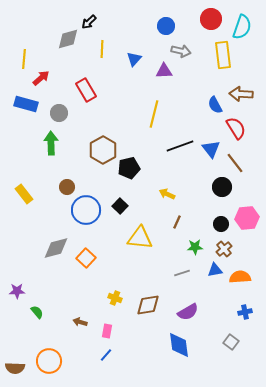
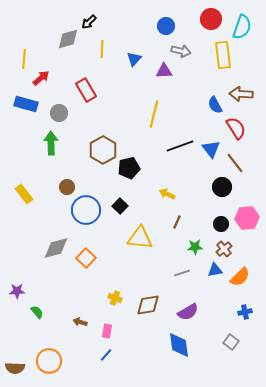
orange semicircle at (240, 277): rotated 140 degrees clockwise
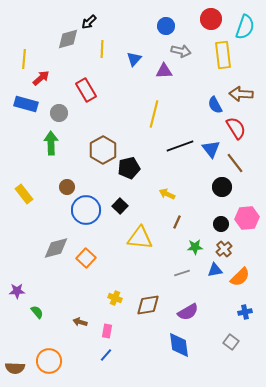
cyan semicircle at (242, 27): moved 3 px right
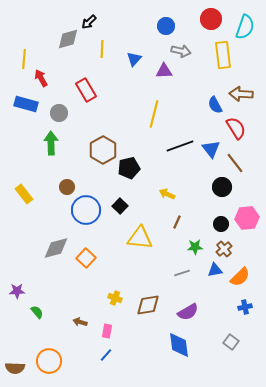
red arrow at (41, 78): rotated 78 degrees counterclockwise
blue cross at (245, 312): moved 5 px up
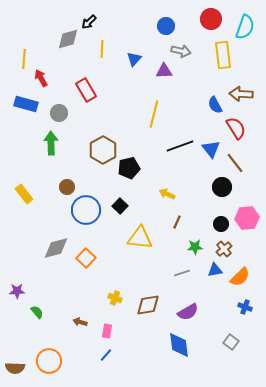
blue cross at (245, 307): rotated 32 degrees clockwise
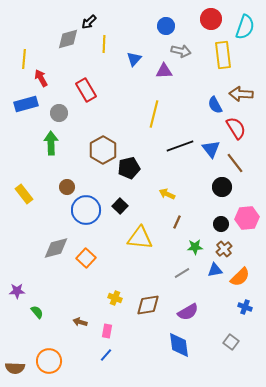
yellow line at (102, 49): moved 2 px right, 5 px up
blue rectangle at (26, 104): rotated 30 degrees counterclockwise
gray line at (182, 273): rotated 14 degrees counterclockwise
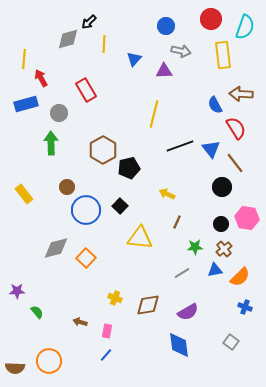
pink hexagon at (247, 218): rotated 15 degrees clockwise
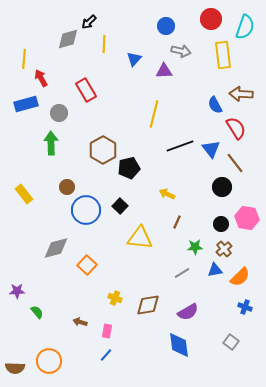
orange square at (86, 258): moved 1 px right, 7 px down
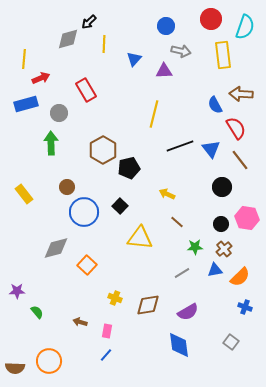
red arrow at (41, 78): rotated 96 degrees clockwise
brown line at (235, 163): moved 5 px right, 3 px up
blue circle at (86, 210): moved 2 px left, 2 px down
brown line at (177, 222): rotated 72 degrees counterclockwise
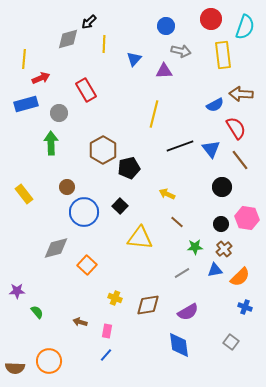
blue semicircle at (215, 105): rotated 90 degrees counterclockwise
